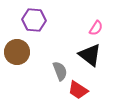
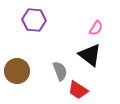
brown circle: moved 19 px down
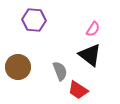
pink semicircle: moved 3 px left, 1 px down
brown circle: moved 1 px right, 4 px up
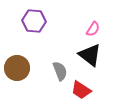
purple hexagon: moved 1 px down
brown circle: moved 1 px left, 1 px down
red trapezoid: moved 3 px right
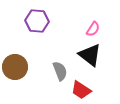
purple hexagon: moved 3 px right
brown circle: moved 2 px left, 1 px up
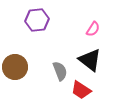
purple hexagon: moved 1 px up; rotated 10 degrees counterclockwise
black triangle: moved 5 px down
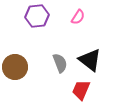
purple hexagon: moved 4 px up
pink semicircle: moved 15 px left, 12 px up
gray semicircle: moved 8 px up
red trapezoid: rotated 80 degrees clockwise
